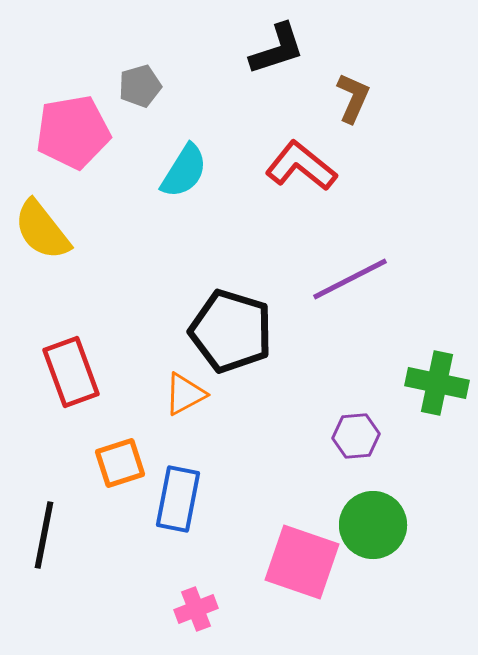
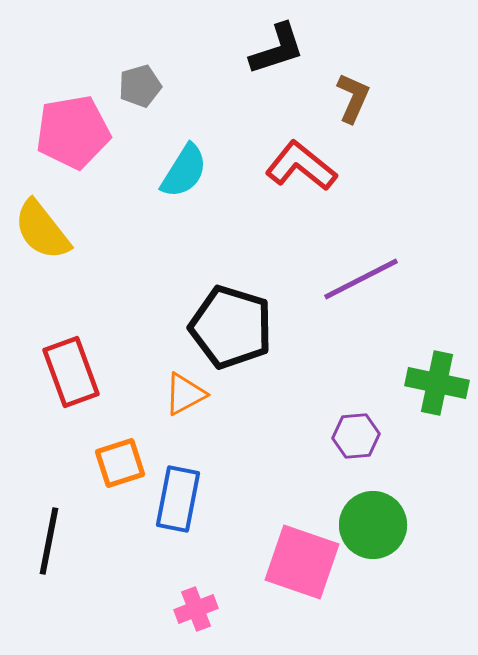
purple line: moved 11 px right
black pentagon: moved 4 px up
black line: moved 5 px right, 6 px down
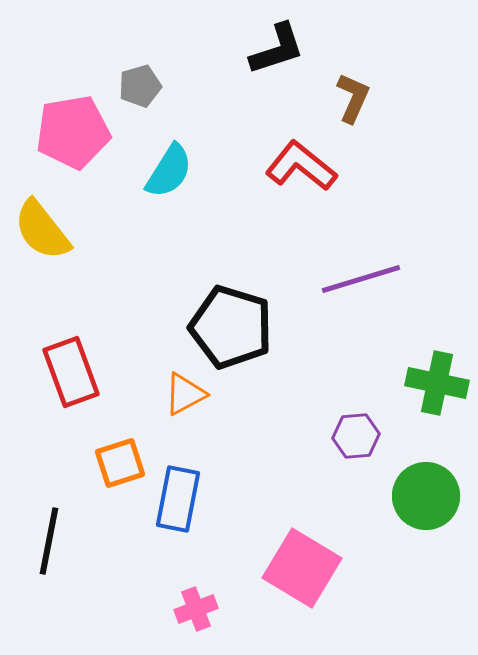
cyan semicircle: moved 15 px left
purple line: rotated 10 degrees clockwise
green circle: moved 53 px right, 29 px up
pink square: moved 6 px down; rotated 12 degrees clockwise
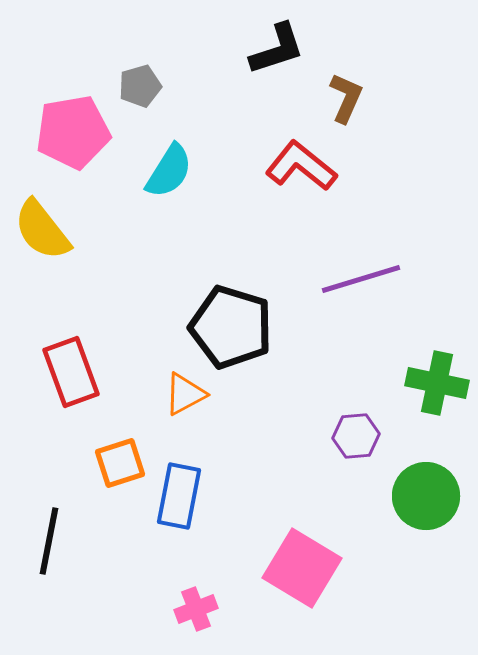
brown L-shape: moved 7 px left
blue rectangle: moved 1 px right, 3 px up
